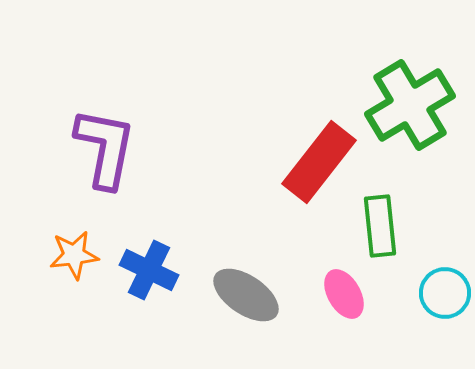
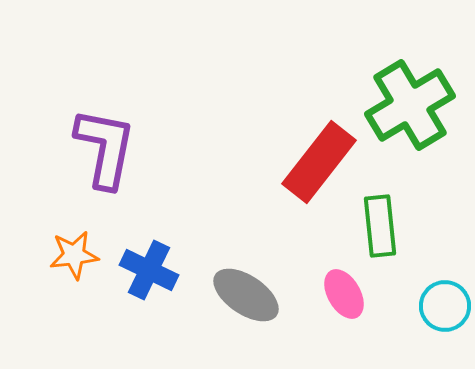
cyan circle: moved 13 px down
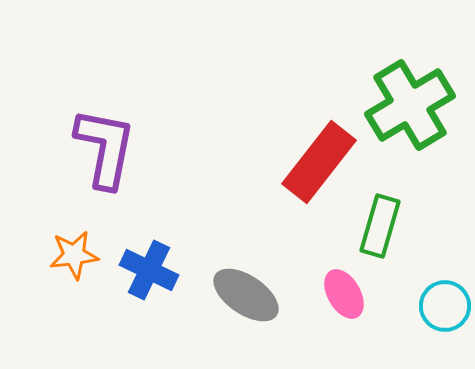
green rectangle: rotated 22 degrees clockwise
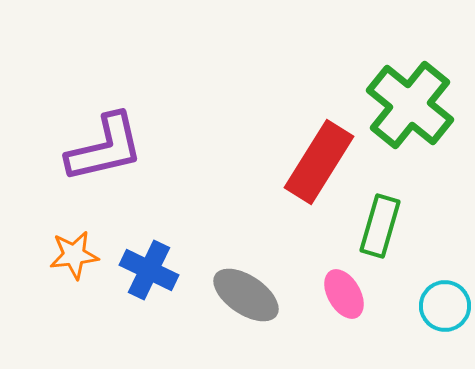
green cross: rotated 20 degrees counterclockwise
purple L-shape: rotated 66 degrees clockwise
red rectangle: rotated 6 degrees counterclockwise
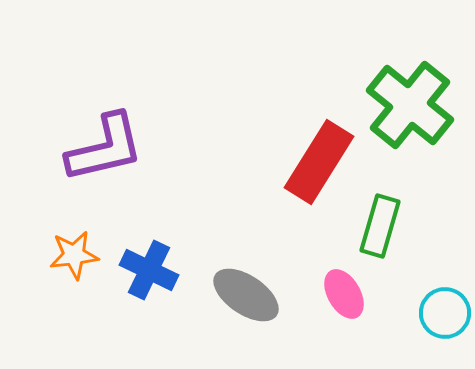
cyan circle: moved 7 px down
